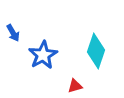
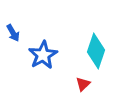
red triangle: moved 8 px right, 2 px up; rotated 28 degrees counterclockwise
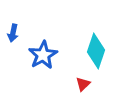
blue arrow: rotated 42 degrees clockwise
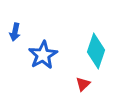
blue arrow: moved 2 px right, 1 px up
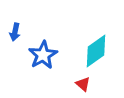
cyan diamond: rotated 36 degrees clockwise
red triangle: rotated 35 degrees counterclockwise
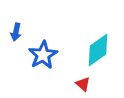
blue arrow: moved 1 px right
cyan diamond: moved 2 px right, 1 px up
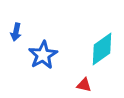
cyan diamond: moved 4 px right, 1 px up
red triangle: moved 1 px right, 1 px down; rotated 28 degrees counterclockwise
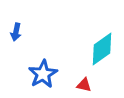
blue star: moved 19 px down
